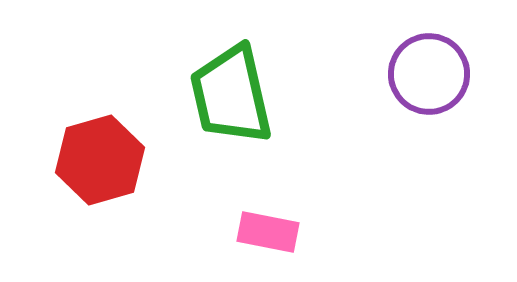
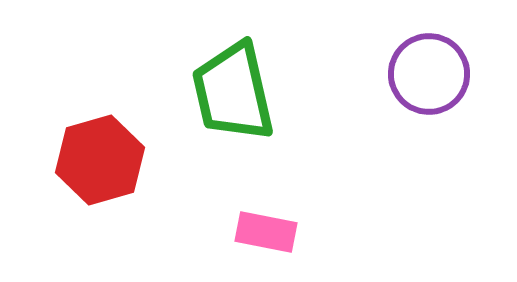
green trapezoid: moved 2 px right, 3 px up
pink rectangle: moved 2 px left
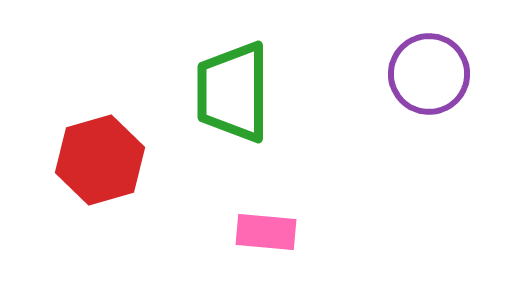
green trapezoid: rotated 13 degrees clockwise
pink rectangle: rotated 6 degrees counterclockwise
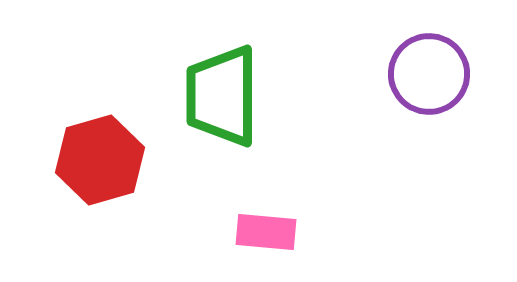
green trapezoid: moved 11 px left, 4 px down
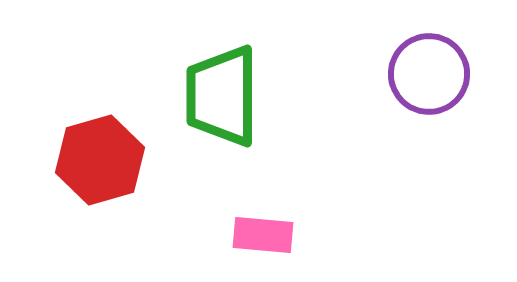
pink rectangle: moved 3 px left, 3 px down
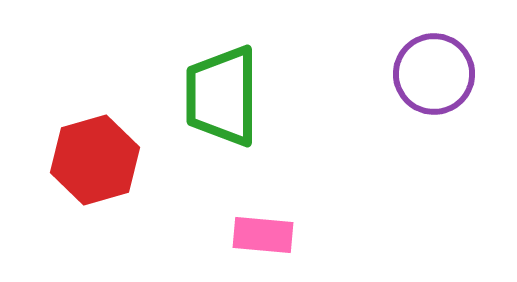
purple circle: moved 5 px right
red hexagon: moved 5 px left
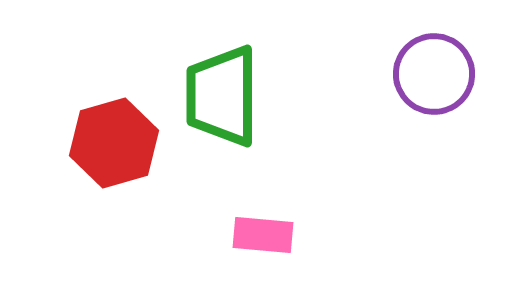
red hexagon: moved 19 px right, 17 px up
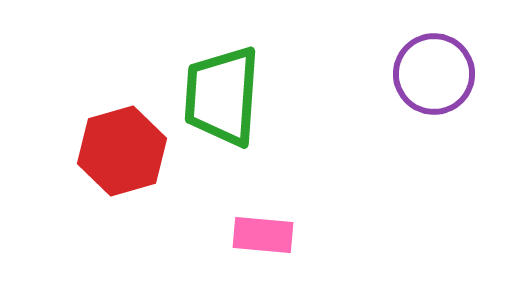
green trapezoid: rotated 4 degrees clockwise
red hexagon: moved 8 px right, 8 px down
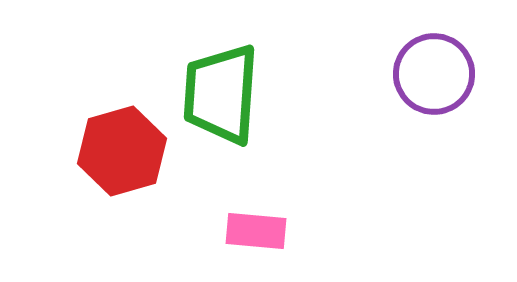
green trapezoid: moved 1 px left, 2 px up
pink rectangle: moved 7 px left, 4 px up
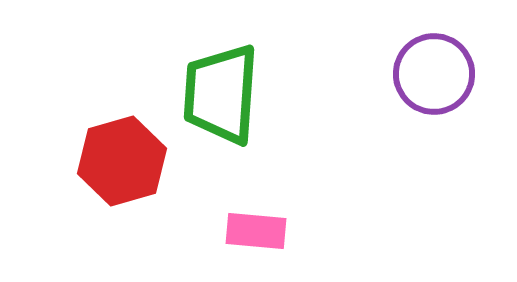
red hexagon: moved 10 px down
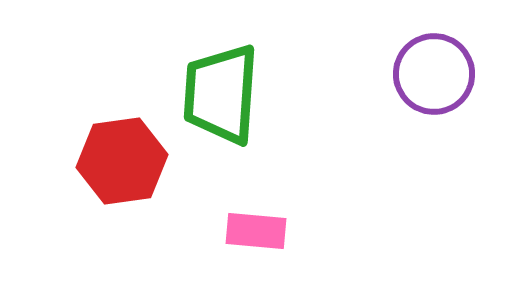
red hexagon: rotated 8 degrees clockwise
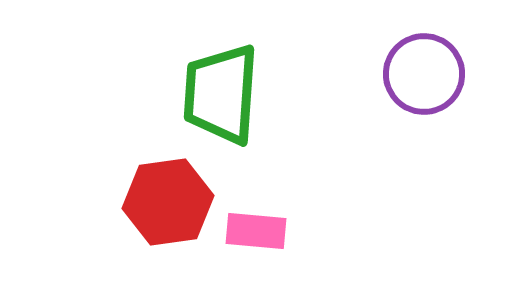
purple circle: moved 10 px left
red hexagon: moved 46 px right, 41 px down
